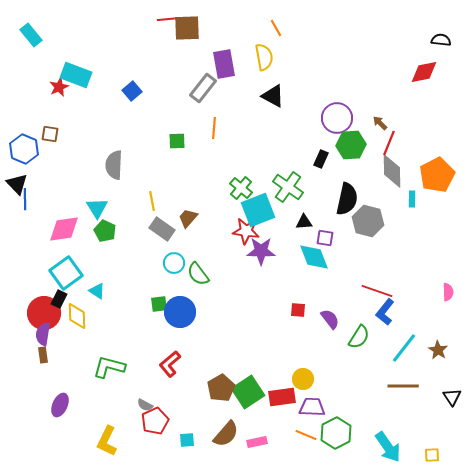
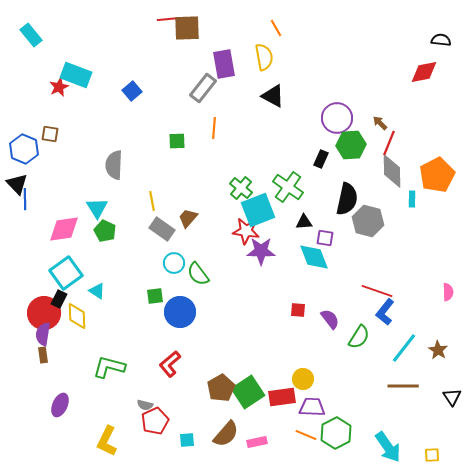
green square at (159, 304): moved 4 px left, 8 px up
gray semicircle at (145, 405): rotated 14 degrees counterclockwise
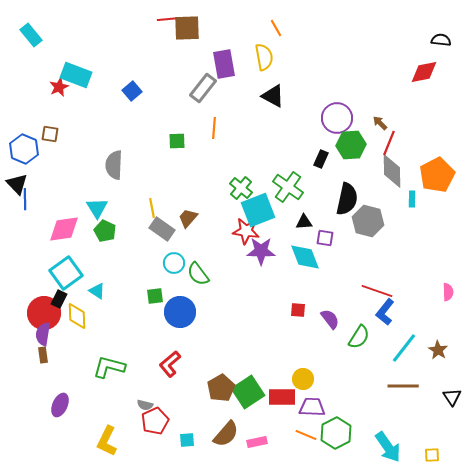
yellow line at (152, 201): moved 7 px down
cyan diamond at (314, 257): moved 9 px left
red rectangle at (282, 397): rotated 8 degrees clockwise
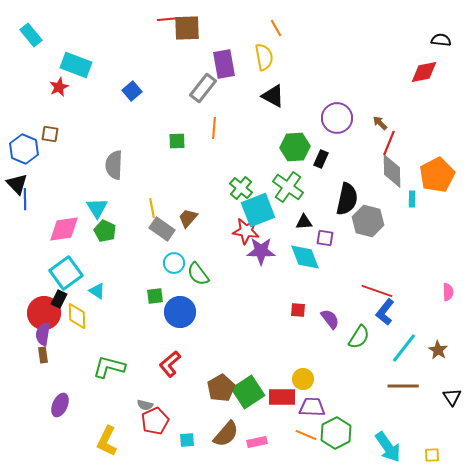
cyan rectangle at (76, 75): moved 10 px up
green hexagon at (351, 145): moved 56 px left, 2 px down
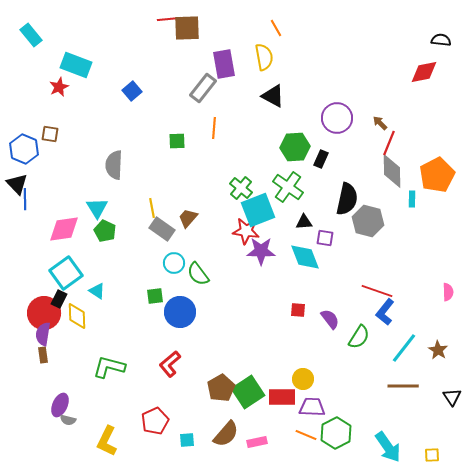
gray semicircle at (145, 405): moved 77 px left, 15 px down
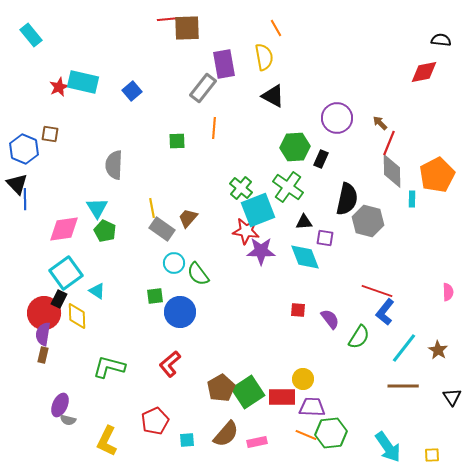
cyan rectangle at (76, 65): moved 7 px right, 17 px down; rotated 8 degrees counterclockwise
brown rectangle at (43, 355): rotated 21 degrees clockwise
green hexagon at (336, 433): moved 5 px left; rotated 20 degrees clockwise
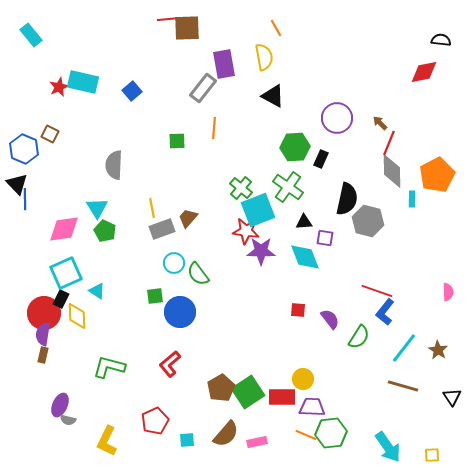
brown square at (50, 134): rotated 18 degrees clockwise
gray rectangle at (162, 229): rotated 55 degrees counterclockwise
cyan square at (66, 273): rotated 12 degrees clockwise
black rectangle at (59, 299): moved 2 px right
brown line at (403, 386): rotated 16 degrees clockwise
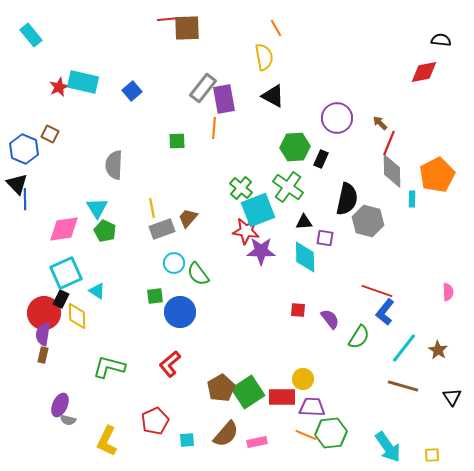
purple rectangle at (224, 64): moved 35 px down
cyan diamond at (305, 257): rotated 20 degrees clockwise
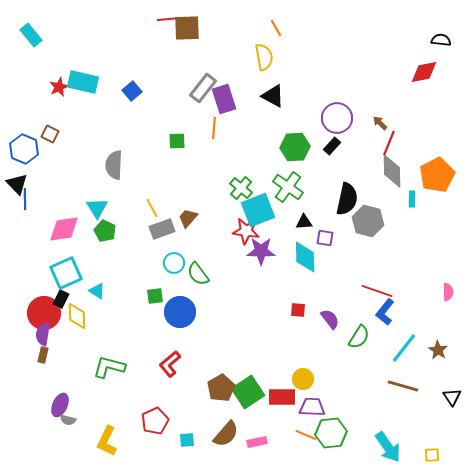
purple rectangle at (224, 99): rotated 8 degrees counterclockwise
black rectangle at (321, 159): moved 11 px right, 13 px up; rotated 18 degrees clockwise
yellow line at (152, 208): rotated 18 degrees counterclockwise
